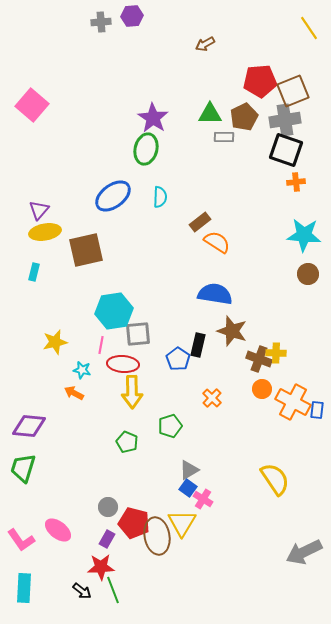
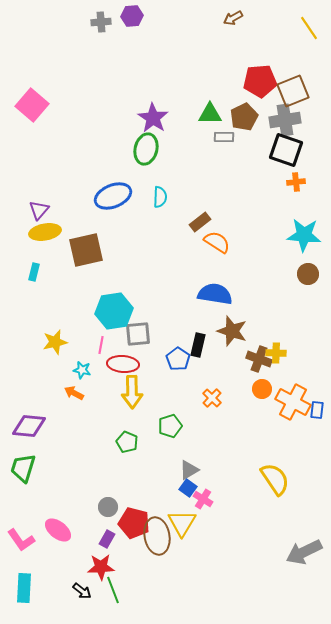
brown arrow at (205, 44): moved 28 px right, 26 px up
blue ellipse at (113, 196): rotated 15 degrees clockwise
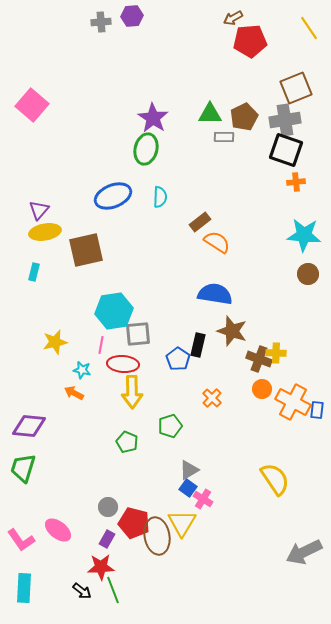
red pentagon at (260, 81): moved 10 px left, 40 px up
brown square at (293, 91): moved 3 px right, 3 px up
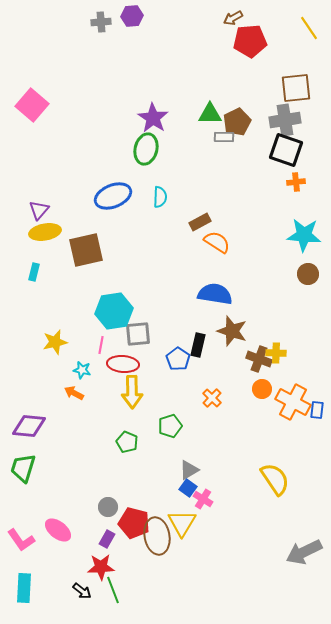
brown square at (296, 88): rotated 16 degrees clockwise
brown pentagon at (244, 117): moved 7 px left, 5 px down
brown rectangle at (200, 222): rotated 10 degrees clockwise
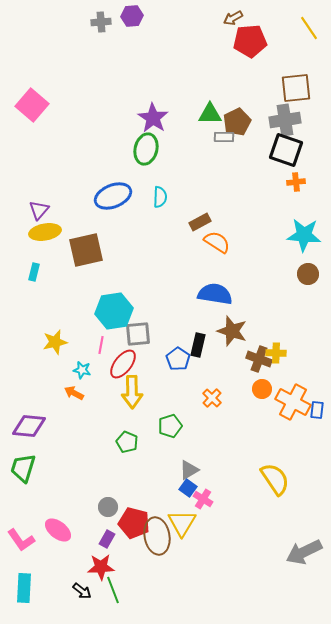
red ellipse at (123, 364): rotated 56 degrees counterclockwise
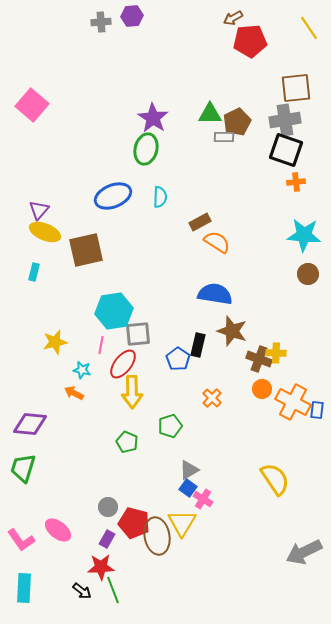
yellow ellipse at (45, 232): rotated 32 degrees clockwise
purple diamond at (29, 426): moved 1 px right, 2 px up
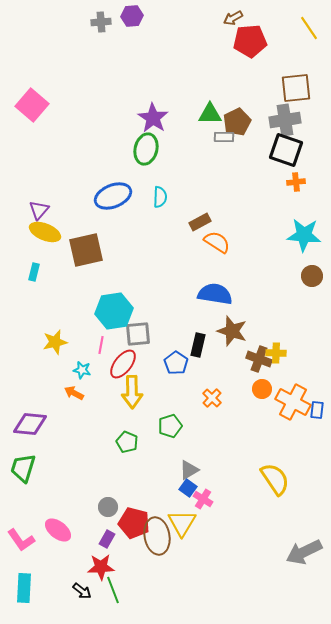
brown circle at (308, 274): moved 4 px right, 2 px down
blue pentagon at (178, 359): moved 2 px left, 4 px down
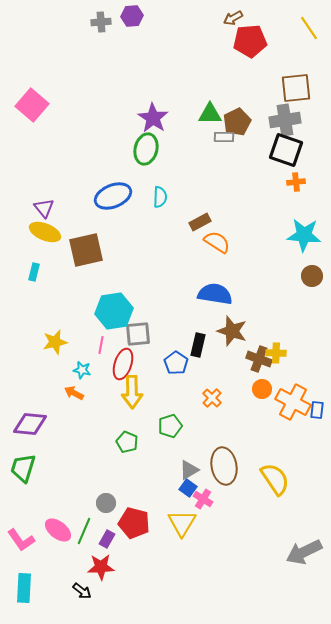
purple triangle at (39, 210): moved 5 px right, 2 px up; rotated 20 degrees counterclockwise
red ellipse at (123, 364): rotated 20 degrees counterclockwise
gray circle at (108, 507): moved 2 px left, 4 px up
brown ellipse at (157, 536): moved 67 px right, 70 px up
green line at (113, 590): moved 29 px left, 59 px up; rotated 44 degrees clockwise
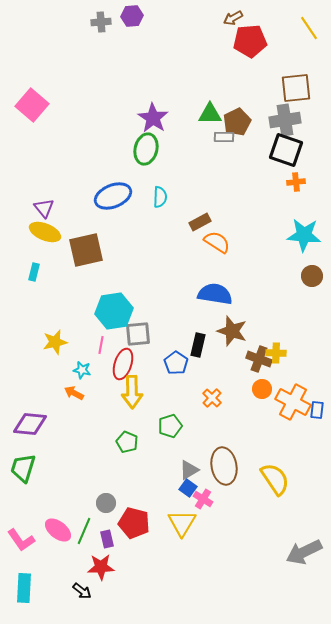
purple rectangle at (107, 539): rotated 42 degrees counterclockwise
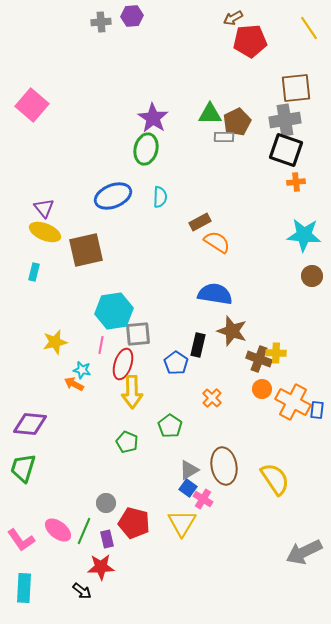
orange arrow at (74, 393): moved 9 px up
green pentagon at (170, 426): rotated 20 degrees counterclockwise
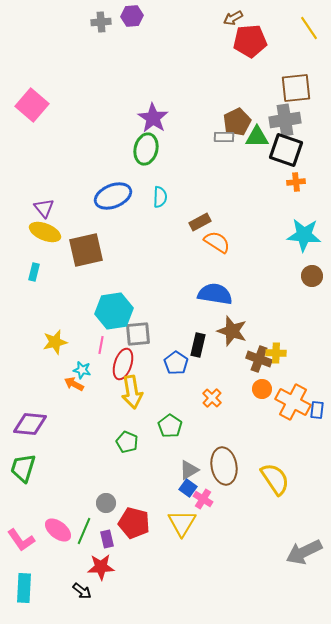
green triangle at (210, 114): moved 47 px right, 23 px down
yellow arrow at (132, 392): rotated 8 degrees counterclockwise
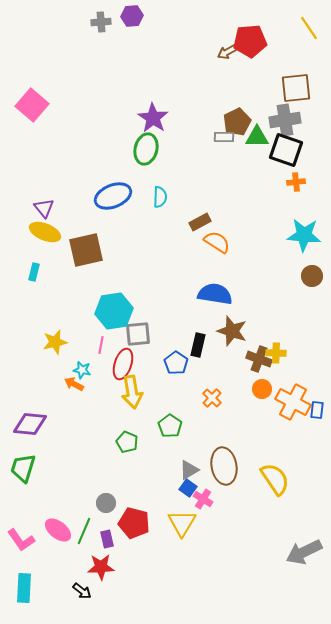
brown arrow at (233, 18): moved 6 px left, 34 px down
